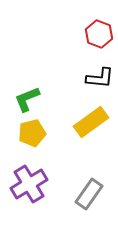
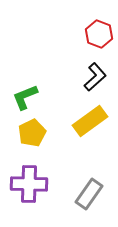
black L-shape: moved 5 px left, 1 px up; rotated 48 degrees counterclockwise
green L-shape: moved 2 px left, 2 px up
yellow rectangle: moved 1 px left, 1 px up
yellow pentagon: rotated 12 degrees counterclockwise
purple cross: rotated 33 degrees clockwise
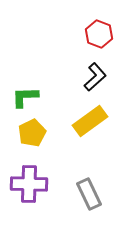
green L-shape: rotated 20 degrees clockwise
gray rectangle: rotated 60 degrees counterclockwise
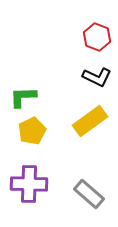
red hexagon: moved 2 px left, 3 px down
black L-shape: moved 2 px right; rotated 68 degrees clockwise
green L-shape: moved 2 px left
yellow pentagon: moved 2 px up
gray rectangle: rotated 24 degrees counterclockwise
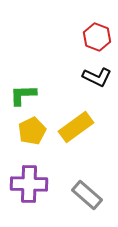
green L-shape: moved 2 px up
yellow rectangle: moved 14 px left, 6 px down
gray rectangle: moved 2 px left, 1 px down
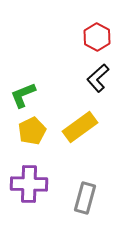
red hexagon: rotated 8 degrees clockwise
black L-shape: moved 1 px right, 1 px down; rotated 112 degrees clockwise
green L-shape: rotated 20 degrees counterclockwise
yellow rectangle: moved 4 px right
gray rectangle: moved 2 px left, 3 px down; rotated 64 degrees clockwise
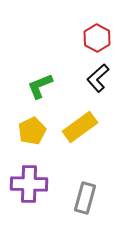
red hexagon: moved 1 px down
green L-shape: moved 17 px right, 9 px up
